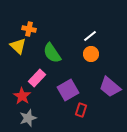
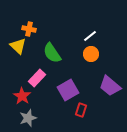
purple trapezoid: moved 1 px up
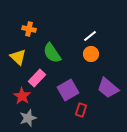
yellow triangle: moved 11 px down
purple trapezoid: moved 2 px left, 2 px down
